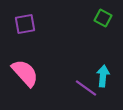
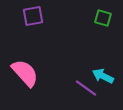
green square: rotated 12 degrees counterclockwise
purple square: moved 8 px right, 8 px up
cyan arrow: rotated 70 degrees counterclockwise
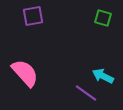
purple line: moved 5 px down
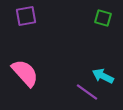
purple square: moved 7 px left
purple line: moved 1 px right, 1 px up
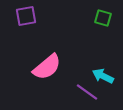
pink semicircle: moved 22 px right, 6 px up; rotated 92 degrees clockwise
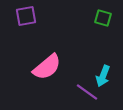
cyan arrow: rotated 95 degrees counterclockwise
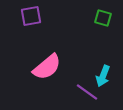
purple square: moved 5 px right
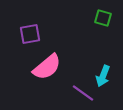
purple square: moved 1 px left, 18 px down
purple line: moved 4 px left, 1 px down
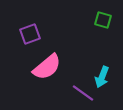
green square: moved 2 px down
purple square: rotated 10 degrees counterclockwise
cyan arrow: moved 1 px left, 1 px down
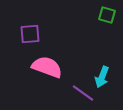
green square: moved 4 px right, 5 px up
purple square: rotated 15 degrees clockwise
pink semicircle: rotated 120 degrees counterclockwise
